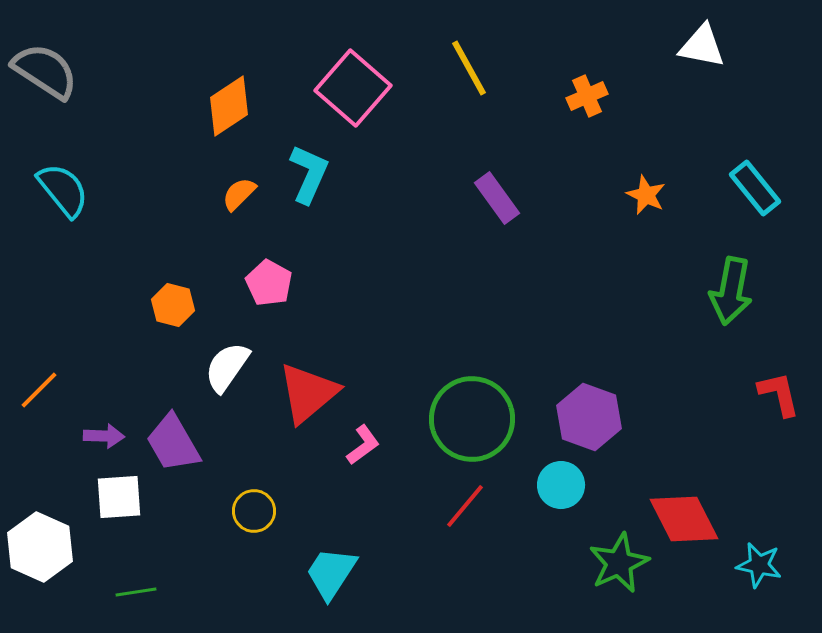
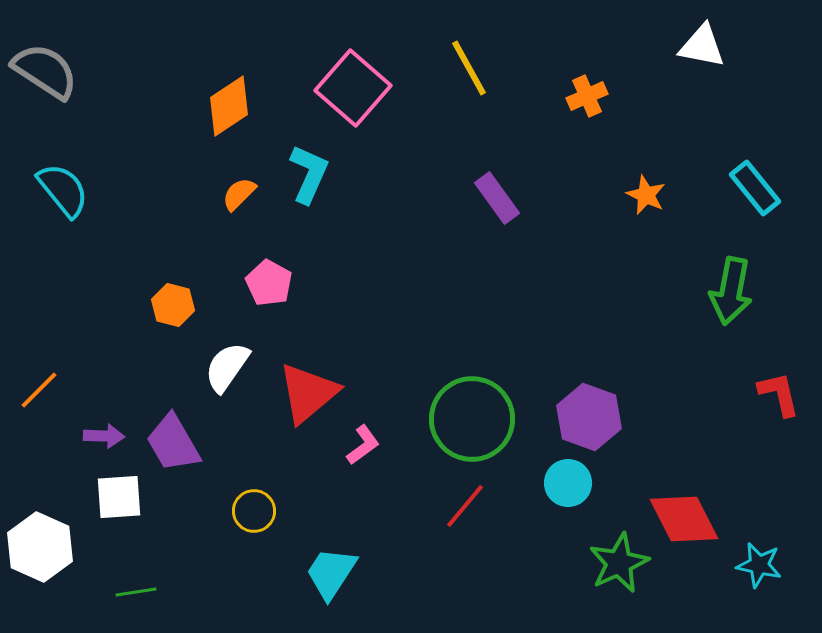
cyan circle: moved 7 px right, 2 px up
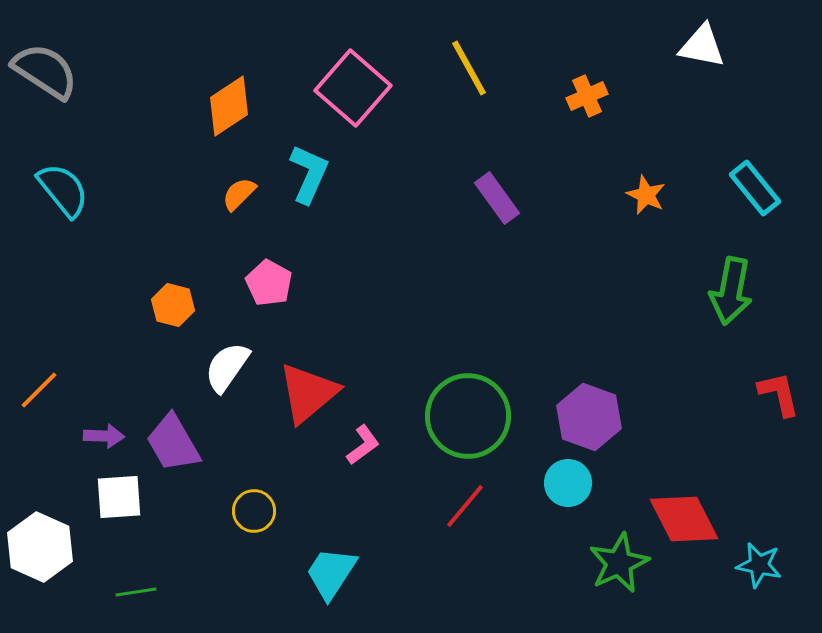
green circle: moved 4 px left, 3 px up
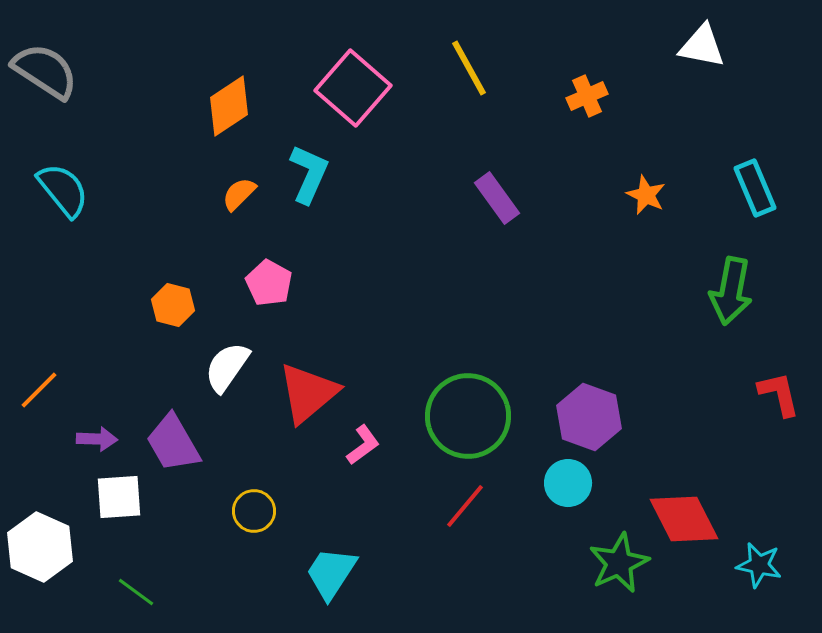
cyan rectangle: rotated 16 degrees clockwise
purple arrow: moved 7 px left, 3 px down
green line: rotated 45 degrees clockwise
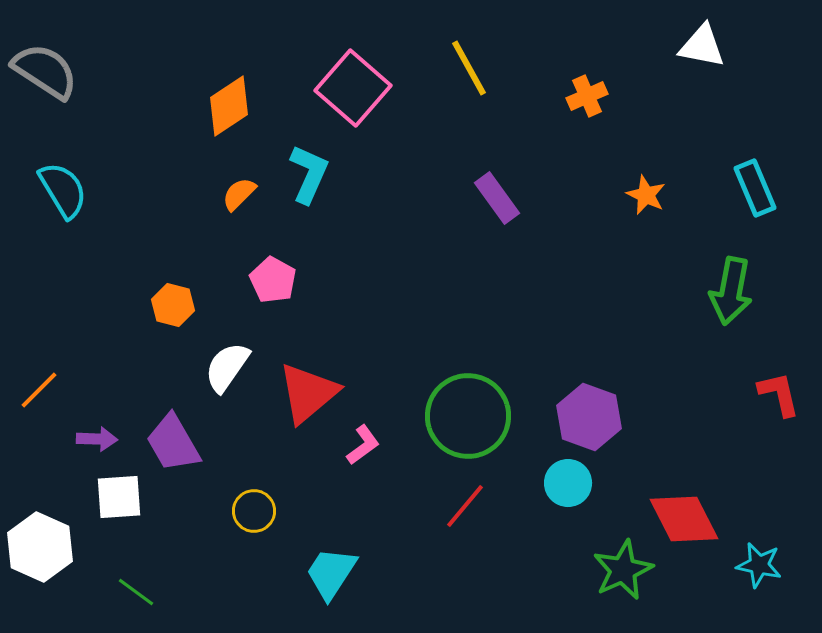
cyan semicircle: rotated 8 degrees clockwise
pink pentagon: moved 4 px right, 3 px up
green star: moved 4 px right, 7 px down
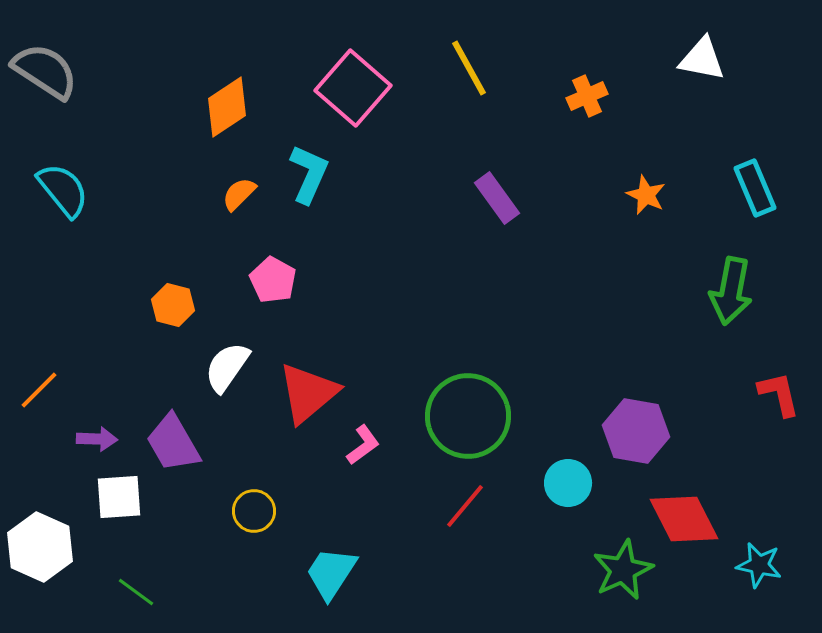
white triangle: moved 13 px down
orange diamond: moved 2 px left, 1 px down
cyan semicircle: rotated 8 degrees counterclockwise
purple hexagon: moved 47 px right, 14 px down; rotated 10 degrees counterclockwise
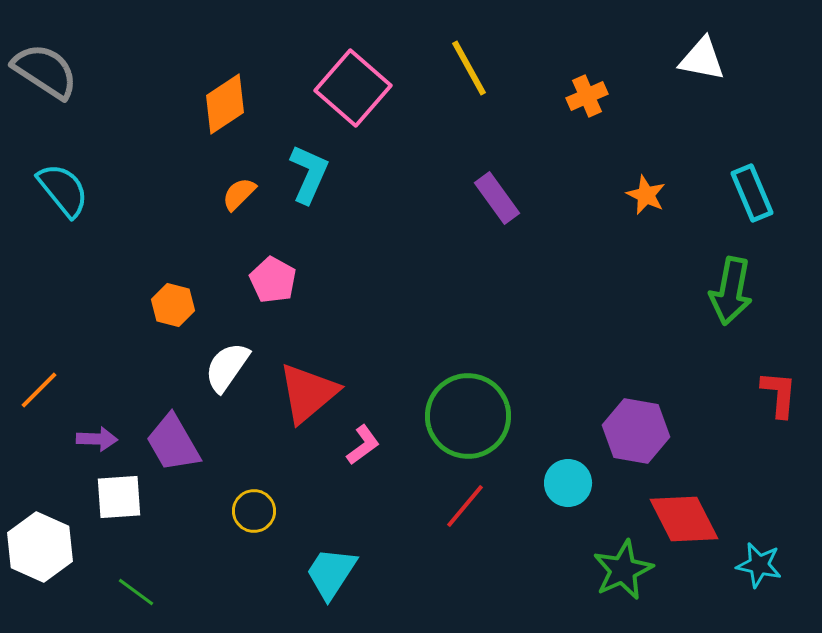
orange diamond: moved 2 px left, 3 px up
cyan rectangle: moved 3 px left, 5 px down
red L-shape: rotated 18 degrees clockwise
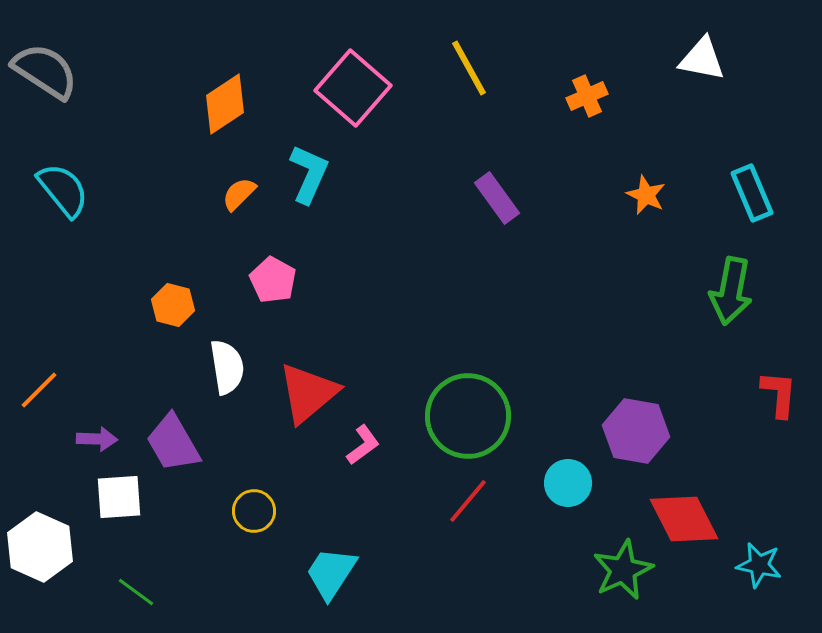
white semicircle: rotated 136 degrees clockwise
red line: moved 3 px right, 5 px up
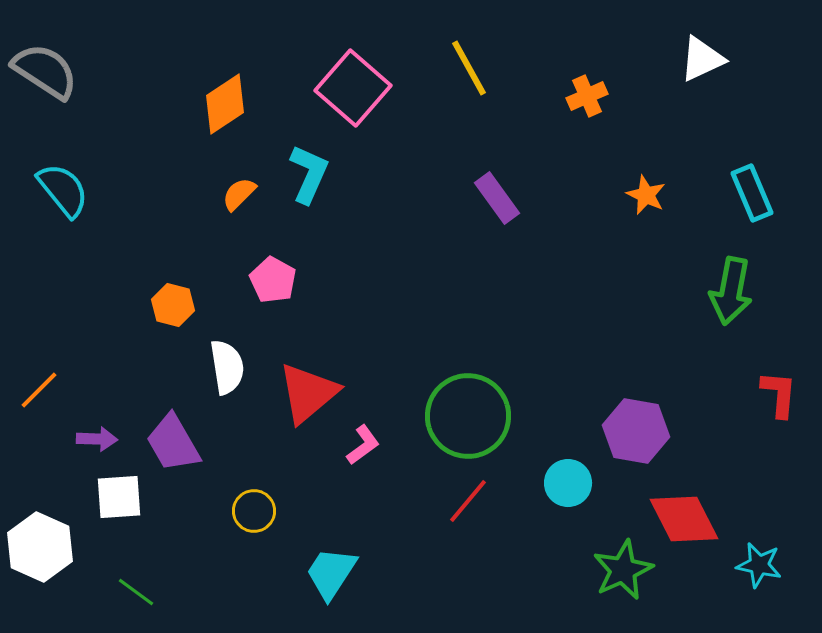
white triangle: rotated 36 degrees counterclockwise
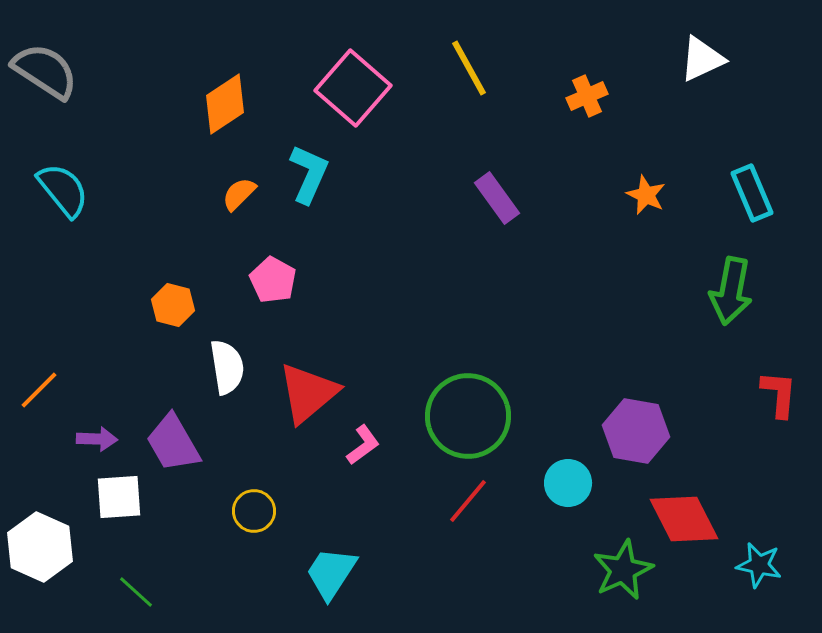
green line: rotated 6 degrees clockwise
